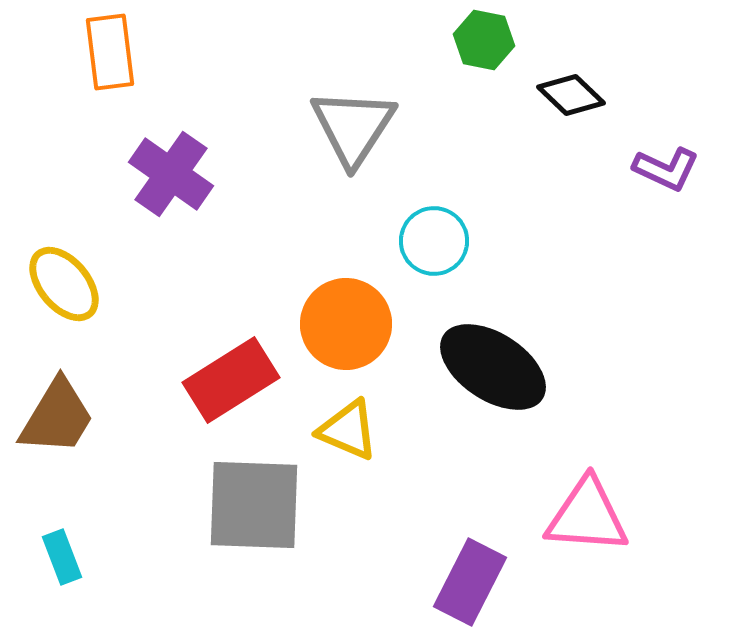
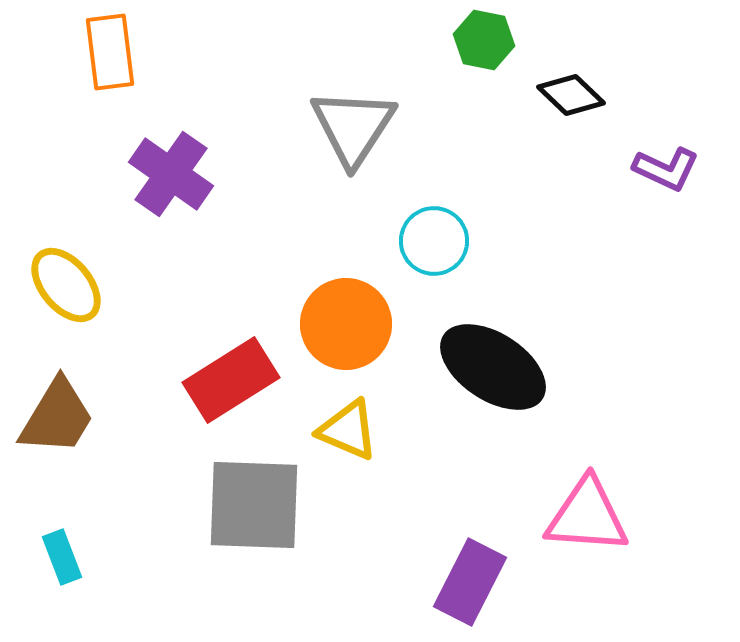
yellow ellipse: moved 2 px right, 1 px down
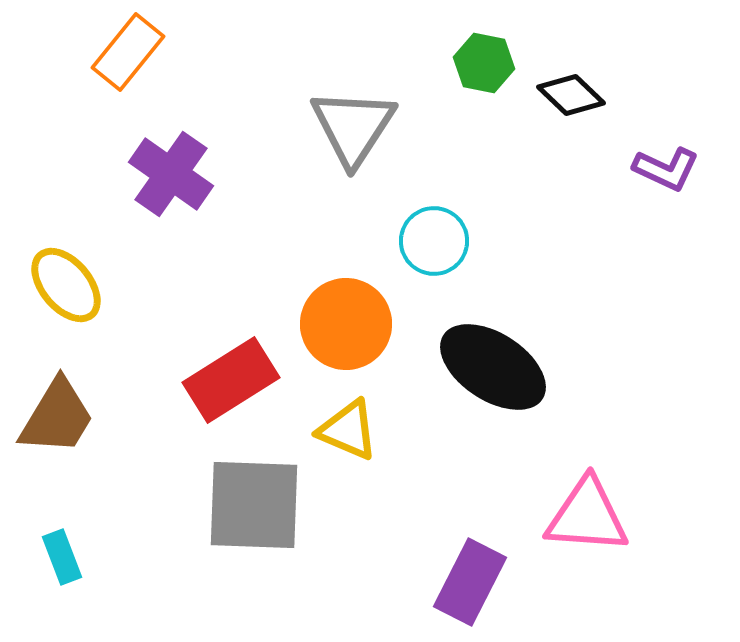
green hexagon: moved 23 px down
orange rectangle: moved 18 px right; rotated 46 degrees clockwise
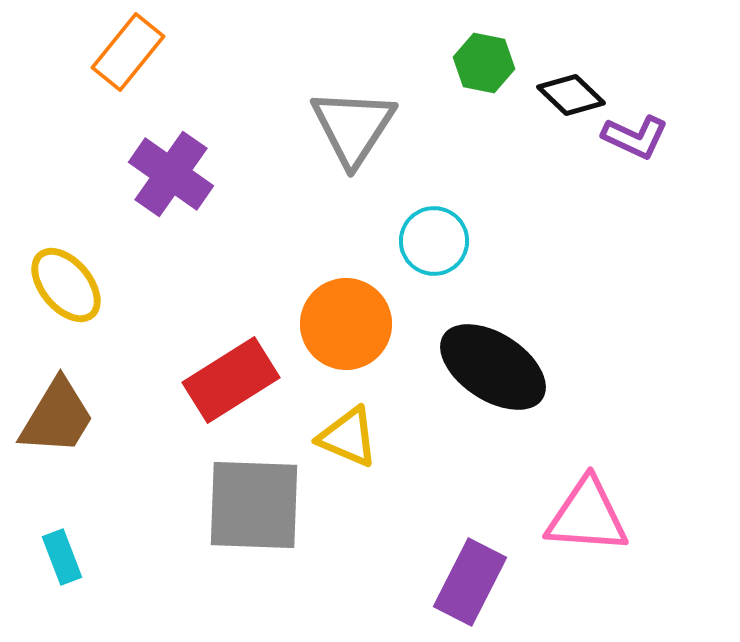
purple L-shape: moved 31 px left, 32 px up
yellow triangle: moved 7 px down
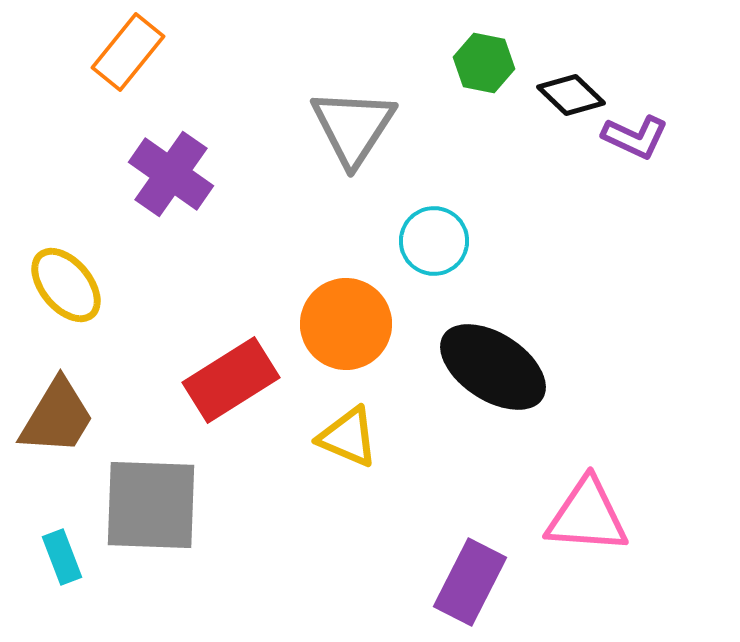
gray square: moved 103 px left
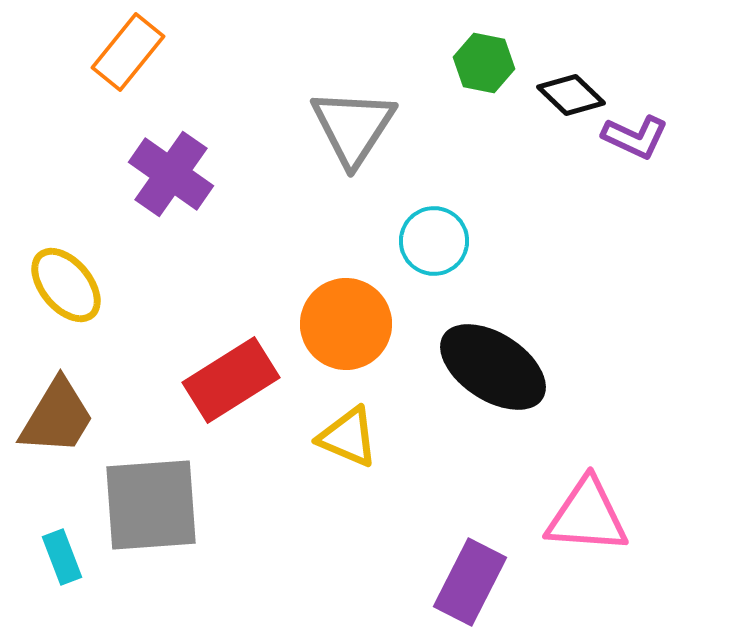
gray square: rotated 6 degrees counterclockwise
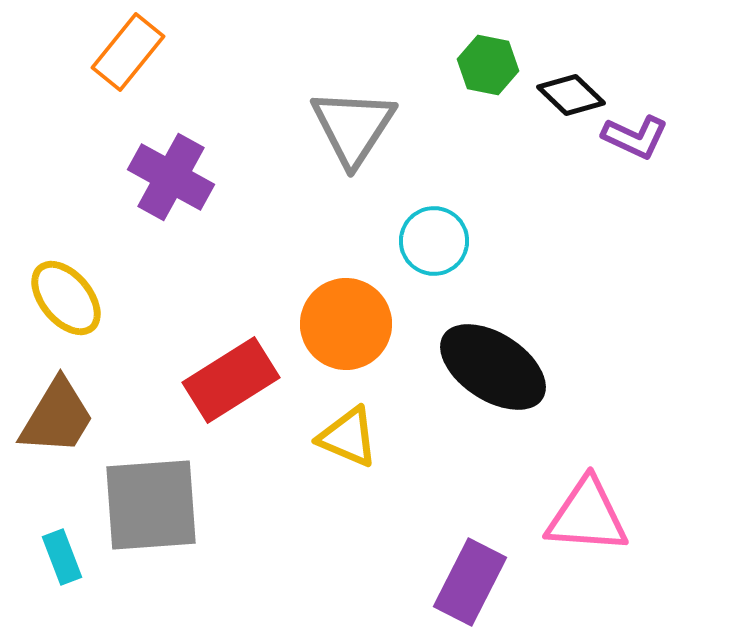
green hexagon: moved 4 px right, 2 px down
purple cross: moved 3 px down; rotated 6 degrees counterclockwise
yellow ellipse: moved 13 px down
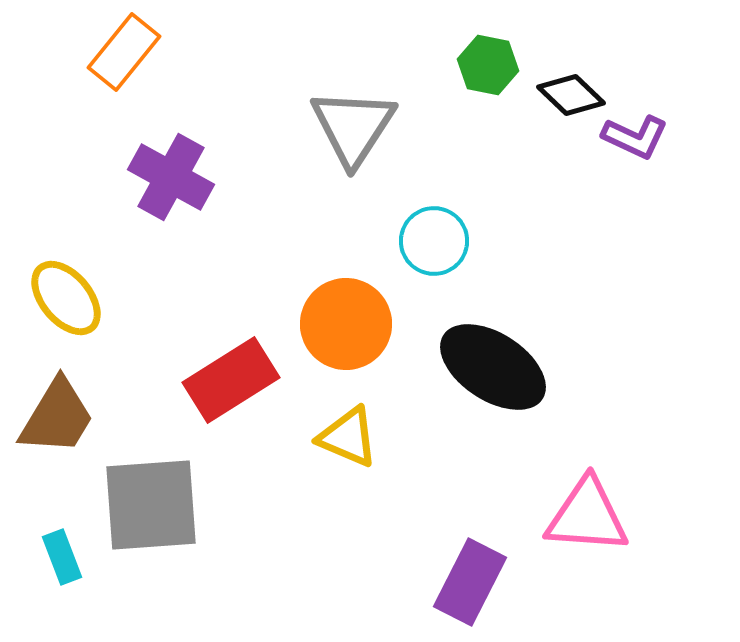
orange rectangle: moved 4 px left
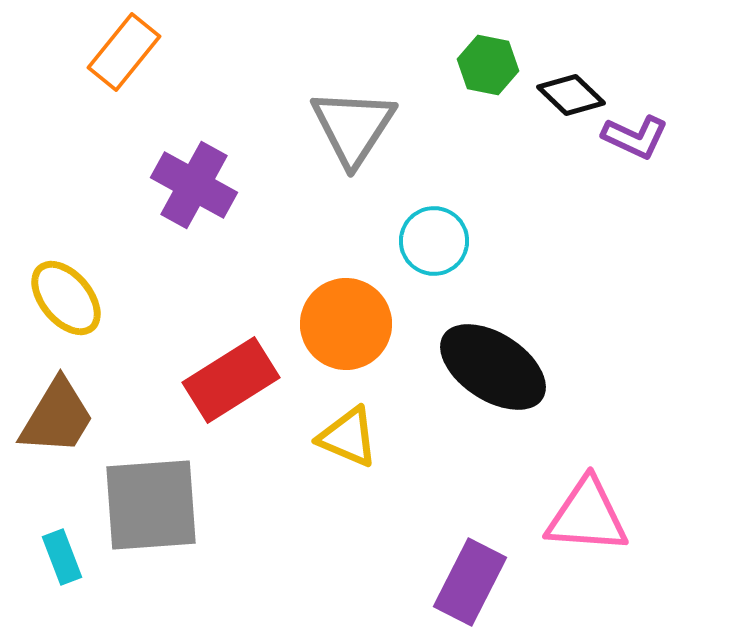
purple cross: moved 23 px right, 8 px down
